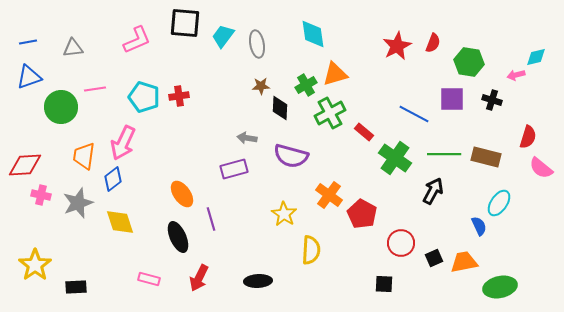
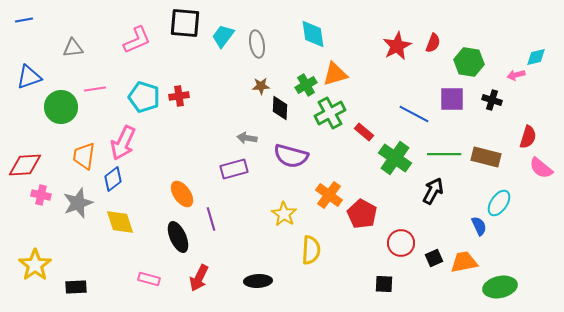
blue line at (28, 42): moved 4 px left, 22 px up
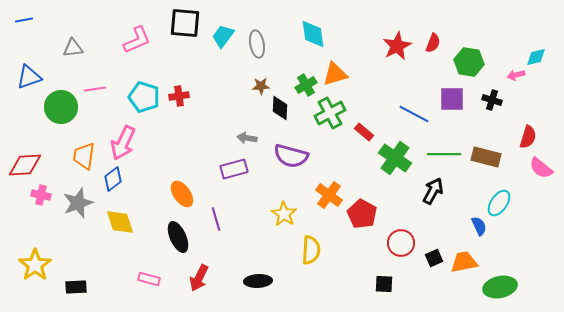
purple line at (211, 219): moved 5 px right
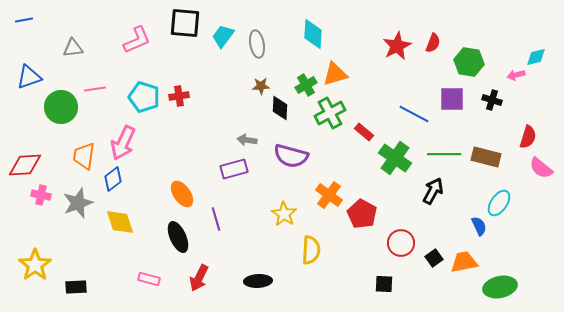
cyan diamond at (313, 34): rotated 12 degrees clockwise
gray arrow at (247, 138): moved 2 px down
black square at (434, 258): rotated 12 degrees counterclockwise
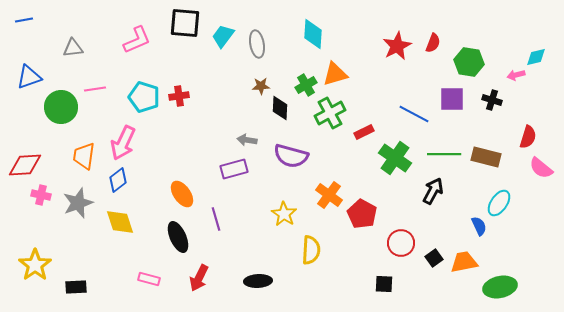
red rectangle at (364, 132): rotated 66 degrees counterclockwise
blue diamond at (113, 179): moved 5 px right, 1 px down
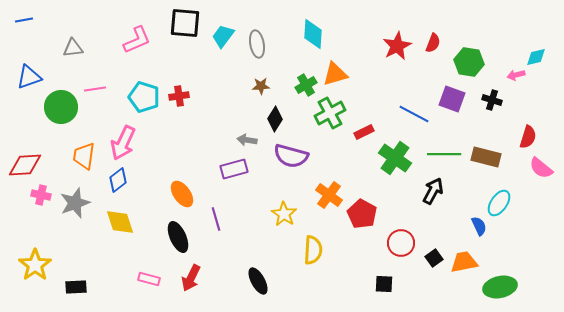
purple square at (452, 99): rotated 20 degrees clockwise
black diamond at (280, 108): moved 5 px left, 11 px down; rotated 30 degrees clockwise
gray star at (78, 203): moved 3 px left
yellow semicircle at (311, 250): moved 2 px right
red arrow at (199, 278): moved 8 px left
black ellipse at (258, 281): rotated 64 degrees clockwise
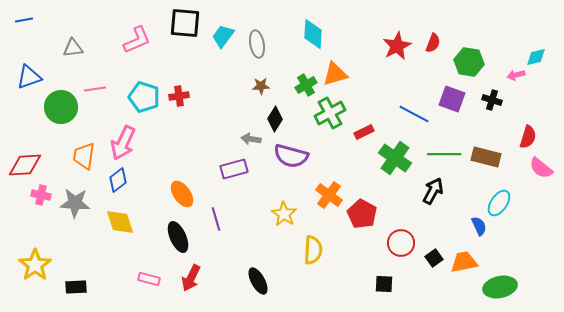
gray arrow at (247, 140): moved 4 px right, 1 px up
gray star at (75, 203): rotated 24 degrees clockwise
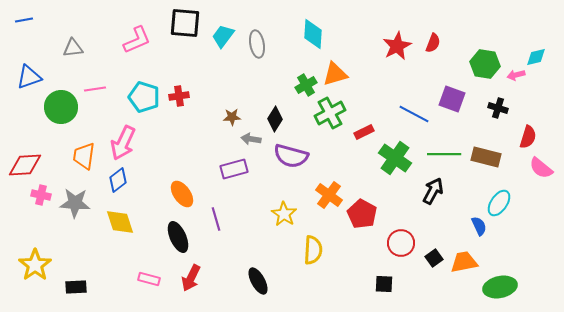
green hexagon at (469, 62): moved 16 px right, 2 px down
brown star at (261, 86): moved 29 px left, 31 px down
black cross at (492, 100): moved 6 px right, 8 px down
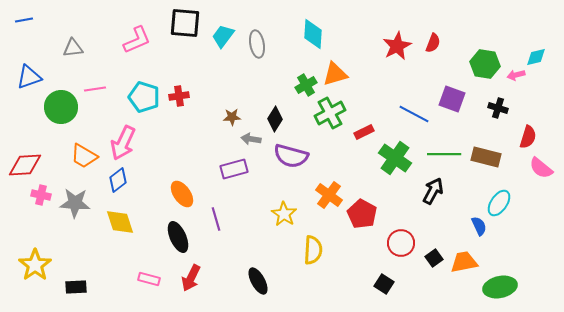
orange trapezoid at (84, 156): rotated 68 degrees counterclockwise
black square at (384, 284): rotated 30 degrees clockwise
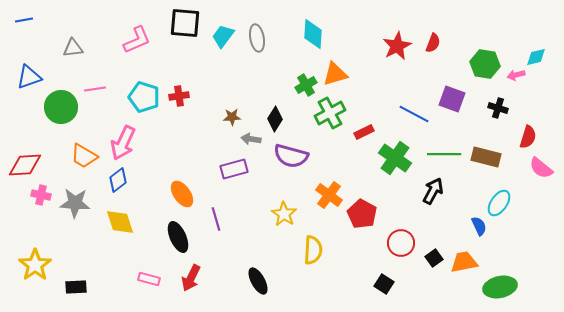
gray ellipse at (257, 44): moved 6 px up
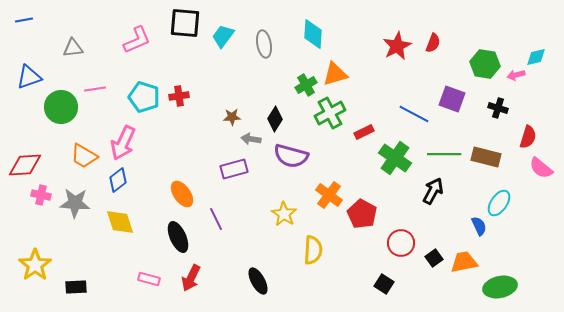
gray ellipse at (257, 38): moved 7 px right, 6 px down
purple line at (216, 219): rotated 10 degrees counterclockwise
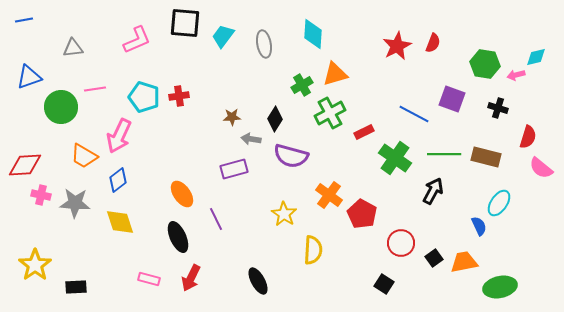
green cross at (306, 85): moved 4 px left
pink arrow at (123, 143): moved 4 px left, 7 px up
